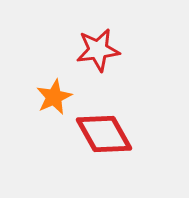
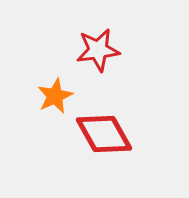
orange star: moved 1 px right, 1 px up
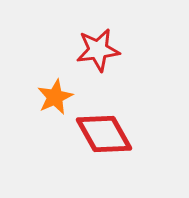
orange star: moved 1 px down
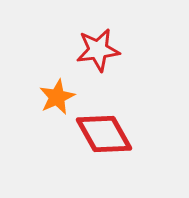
orange star: moved 2 px right
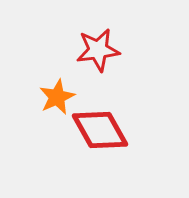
red diamond: moved 4 px left, 4 px up
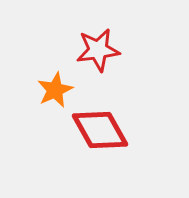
orange star: moved 2 px left, 7 px up
